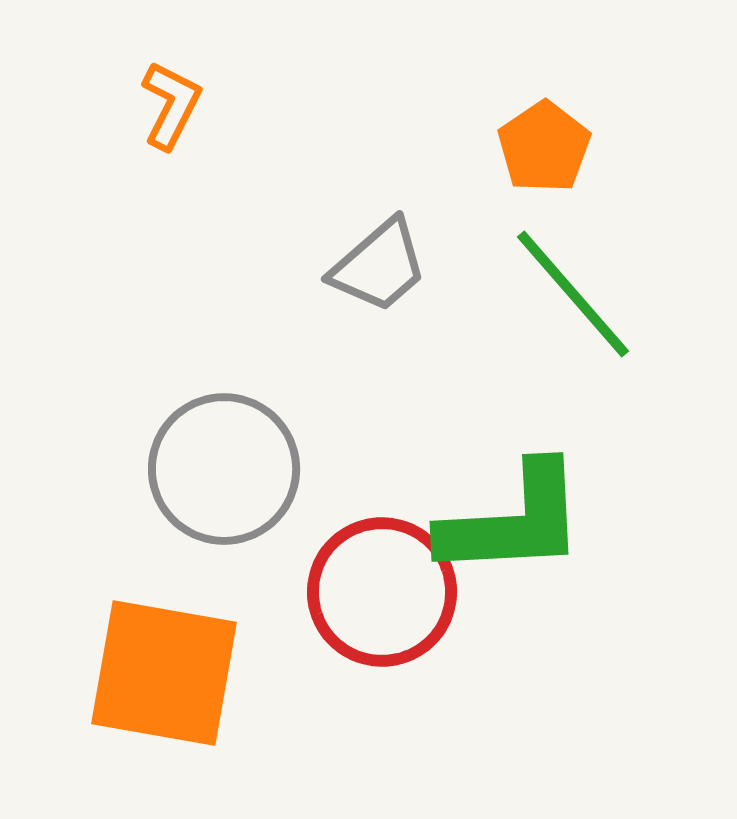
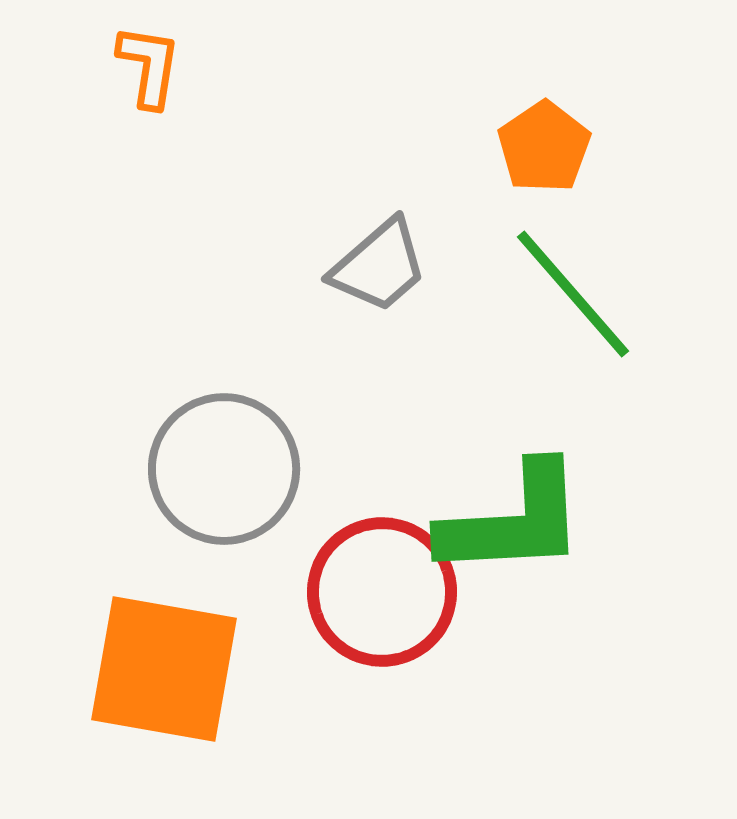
orange L-shape: moved 22 px left, 39 px up; rotated 18 degrees counterclockwise
orange square: moved 4 px up
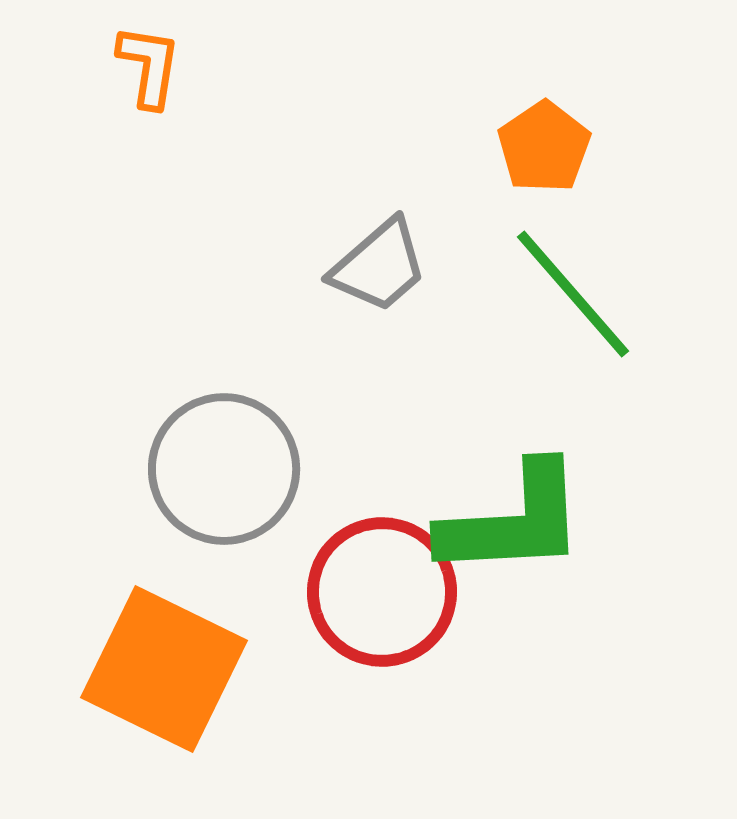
orange square: rotated 16 degrees clockwise
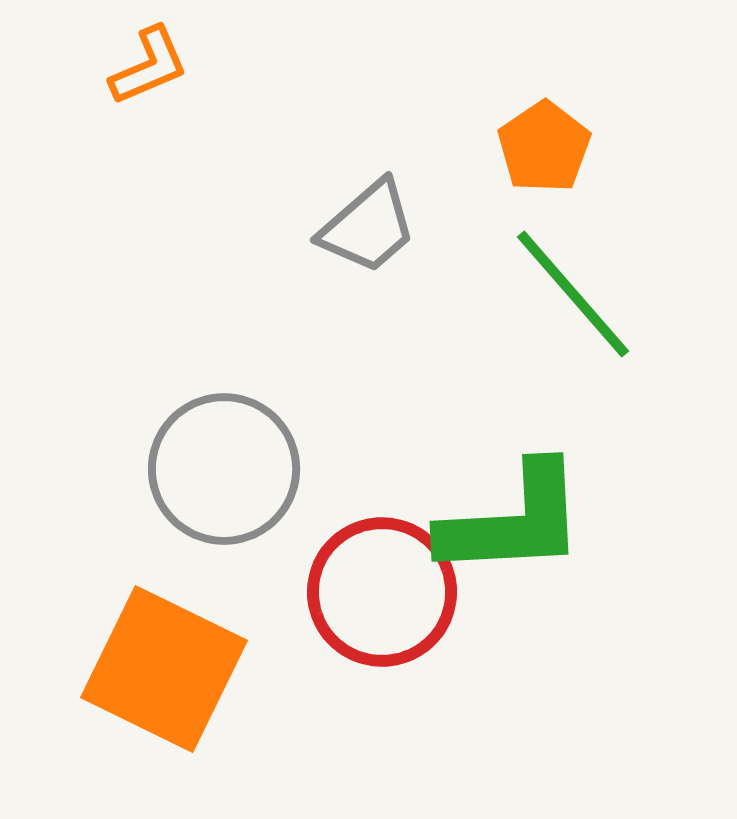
orange L-shape: rotated 58 degrees clockwise
gray trapezoid: moved 11 px left, 39 px up
